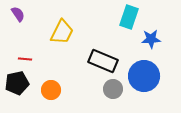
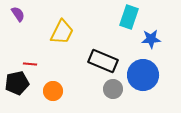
red line: moved 5 px right, 5 px down
blue circle: moved 1 px left, 1 px up
orange circle: moved 2 px right, 1 px down
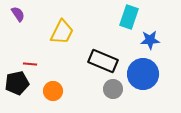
blue star: moved 1 px left, 1 px down
blue circle: moved 1 px up
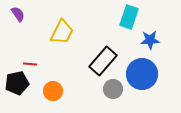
black rectangle: rotated 72 degrees counterclockwise
blue circle: moved 1 px left
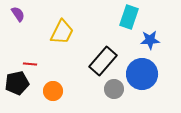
gray circle: moved 1 px right
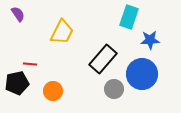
black rectangle: moved 2 px up
